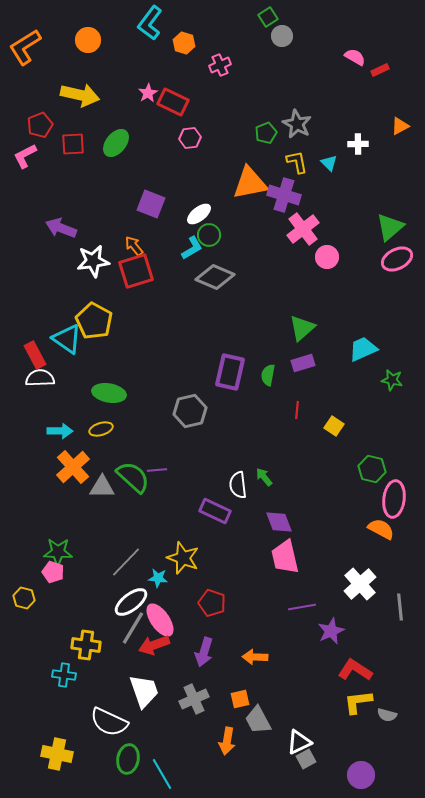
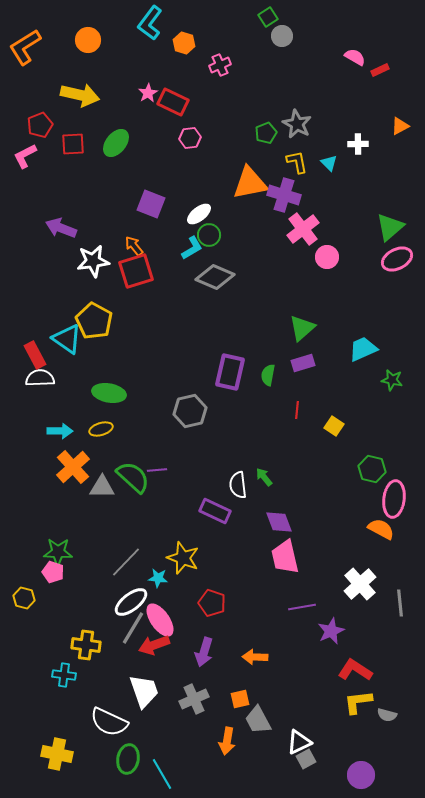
gray line at (400, 607): moved 4 px up
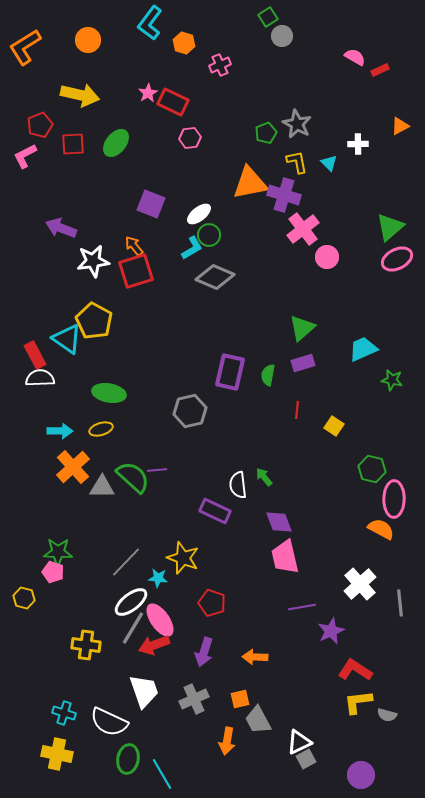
pink ellipse at (394, 499): rotated 6 degrees counterclockwise
cyan cross at (64, 675): moved 38 px down; rotated 10 degrees clockwise
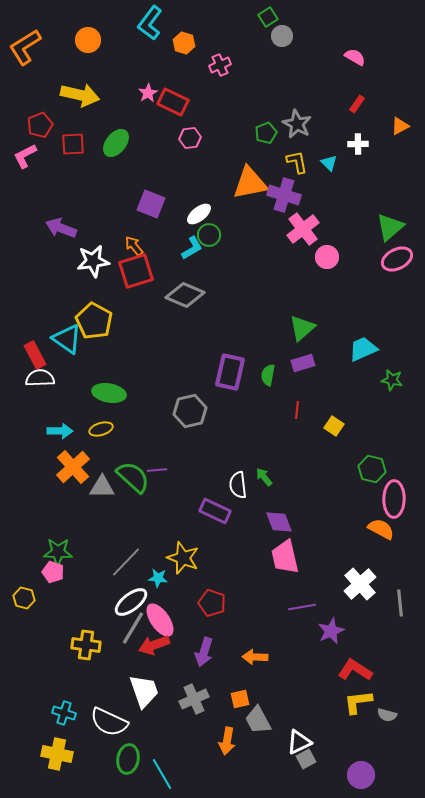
red rectangle at (380, 70): moved 23 px left, 34 px down; rotated 30 degrees counterclockwise
gray diamond at (215, 277): moved 30 px left, 18 px down
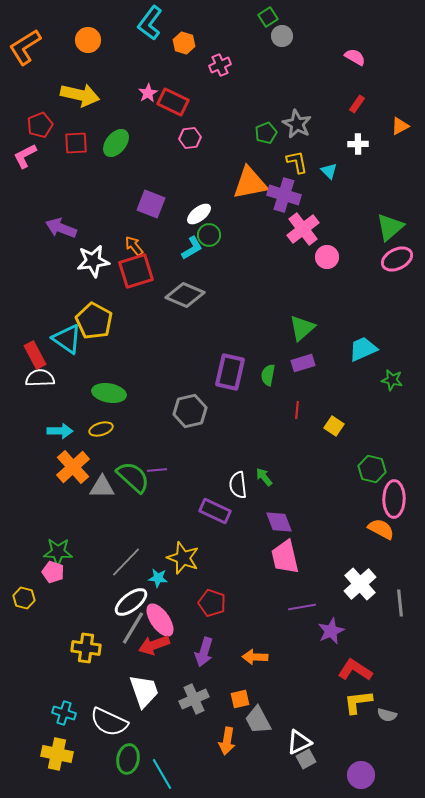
red square at (73, 144): moved 3 px right, 1 px up
cyan triangle at (329, 163): moved 8 px down
yellow cross at (86, 645): moved 3 px down
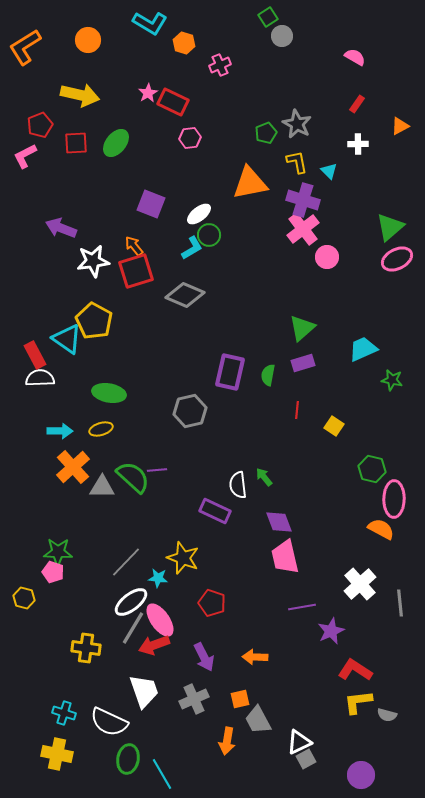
cyan L-shape at (150, 23): rotated 96 degrees counterclockwise
purple cross at (284, 195): moved 19 px right, 5 px down
purple arrow at (204, 652): moved 5 px down; rotated 44 degrees counterclockwise
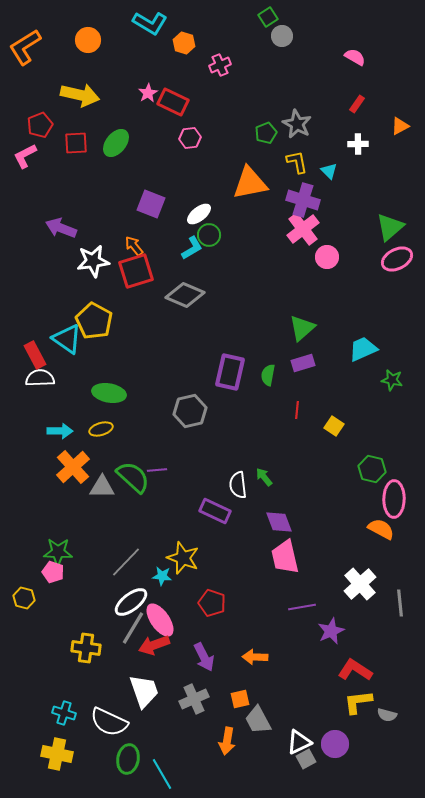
cyan star at (158, 578): moved 4 px right, 2 px up
purple circle at (361, 775): moved 26 px left, 31 px up
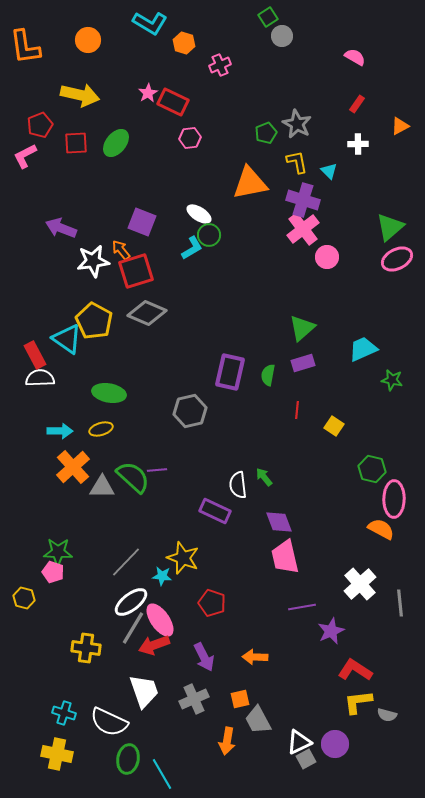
orange L-shape at (25, 47): rotated 66 degrees counterclockwise
purple square at (151, 204): moved 9 px left, 18 px down
white ellipse at (199, 214): rotated 70 degrees clockwise
orange arrow at (134, 246): moved 13 px left, 4 px down
gray diamond at (185, 295): moved 38 px left, 18 px down
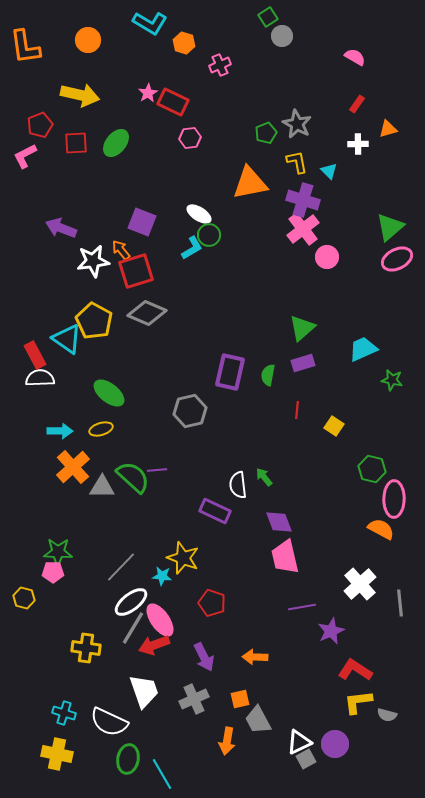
orange triangle at (400, 126): moved 12 px left, 3 px down; rotated 12 degrees clockwise
green ellipse at (109, 393): rotated 28 degrees clockwise
gray line at (126, 562): moved 5 px left, 5 px down
pink pentagon at (53, 572): rotated 20 degrees counterclockwise
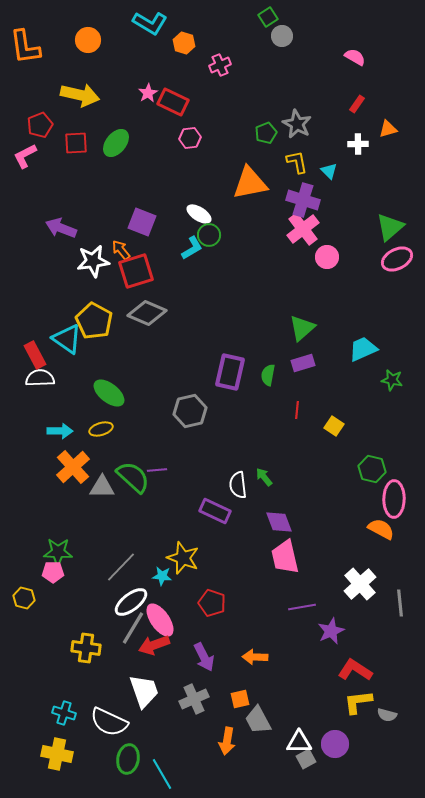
white triangle at (299, 742): rotated 24 degrees clockwise
